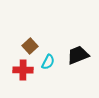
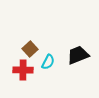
brown square: moved 3 px down
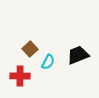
red cross: moved 3 px left, 6 px down
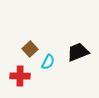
black trapezoid: moved 3 px up
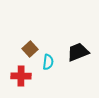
cyan semicircle: rotated 21 degrees counterclockwise
red cross: moved 1 px right
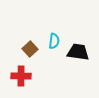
black trapezoid: rotated 30 degrees clockwise
cyan semicircle: moved 6 px right, 21 px up
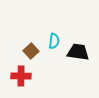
brown square: moved 1 px right, 2 px down
